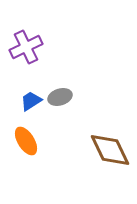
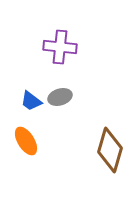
purple cross: moved 34 px right; rotated 32 degrees clockwise
blue trapezoid: rotated 110 degrees counterclockwise
brown diamond: rotated 42 degrees clockwise
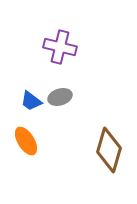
purple cross: rotated 8 degrees clockwise
brown diamond: moved 1 px left
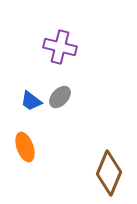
gray ellipse: rotated 30 degrees counterclockwise
orange ellipse: moved 1 px left, 6 px down; rotated 12 degrees clockwise
brown diamond: moved 23 px down; rotated 6 degrees clockwise
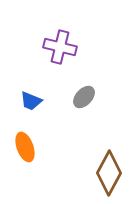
gray ellipse: moved 24 px right
blue trapezoid: rotated 15 degrees counterclockwise
brown diamond: rotated 6 degrees clockwise
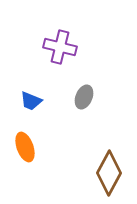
gray ellipse: rotated 20 degrees counterclockwise
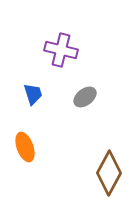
purple cross: moved 1 px right, 3 px down
gray ellipse: moved 1 px right; rotated 30 degrees clockwise
blue trapezoid: moved 2 px right, 7 px up; rotated 130 degrees counterclockwise
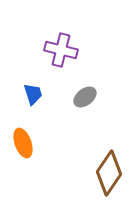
orange ellipse: moved 2 px left, 4 px up
brown diamond: rotated 6 degrees clockwise
